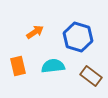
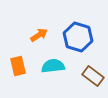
orange arrow: moved 4 px right, 3 px down
brown rectangle: moved 2 px right
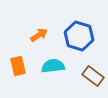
blue hexagon: moved 1 px right, 1 px up
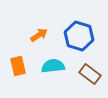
brown rectangle: moved 3 px left, 2 px up
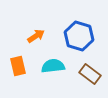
orange arrow: moved 3 px left, 1 px down
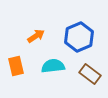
blue hexagon: moved 1 px down; rotated 20 degrees clockwise
orange rectangle: moved 2 px left
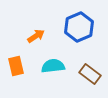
blue hexagon: moved 10 px up
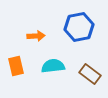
blue hexagon: rotated 12 degrees clockwise
orange arrow: rotated 30 degrees clockwise
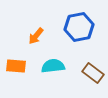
orange arrow: rotated 132 degrees clockwise
orange rectangle: rotated 72 degrees counterclockwise
brown rectangle: moved 3 px right, 1 px up
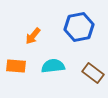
orange arrow: moved 3 px left
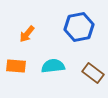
orange arrow: moved 6 px left, 2 px up
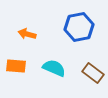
orange arrow: rotated 66 degrees clockwise
cyan semicircle: moved 1 px right, 2 px down; rotated 30 degrees clockwise
